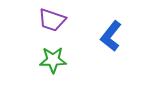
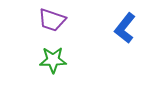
blue L-shape: moved 14 px right, 8 px up
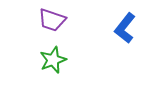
green star: rotated 20 degrees counterclockwise
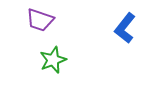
purple trapezoid: moved 12 px left
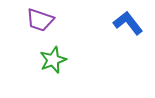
blue L-shape: moved 3 px right, 5 px up; rotated 104 degrees clockwise
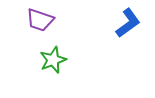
blue L-shape: rotated 92 degrees clockwise
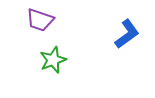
blue L-shape: moved 1 px left, 11 px down
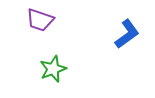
green star: moved 9 px down
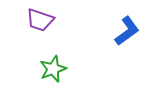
blue L-shape: moved 3 px up
